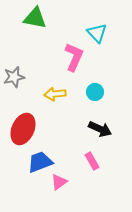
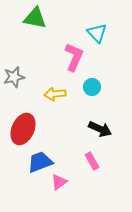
cyan circle: moved 3 px left, 5 px up
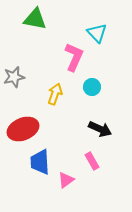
green triangle: moved 1 px down
yellow arrow: rotated 115 degrees clockwise
red ellipse: rotated 44 degrees clockwise
blue trapezoid: rotated 72 degrees counterclockwise
pink triangle: moved 7 px right, 2 px up
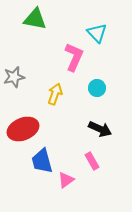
cyan circle: moved 5 px right, 1 px down
blue trapezoid: moved 2 px right, 1 px up; rotated 12 degrees counterclockwise
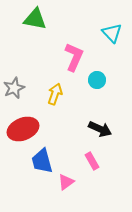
cyan triangle: moved 15 px right
gray star: moved 11 px down; rotated 10 degrees counterclockwise
cyan circle: moved 8 px up
pink triangle: moved 2 px down
